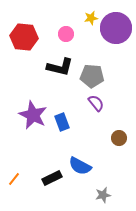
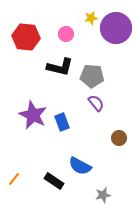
red hexagon: moved 2 px right
black rectangle: moved 2 px right, 3 px down; rotated 60 degrees clockwise
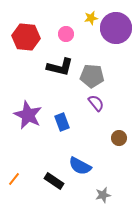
purple star: moved 5 px left
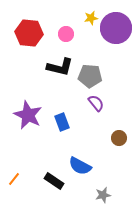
red hexagon: moved 3 px right, 4 px up
gray pentagon: moved 2 px left
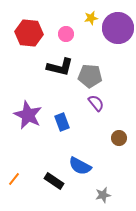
purple circle: moved 2 px right
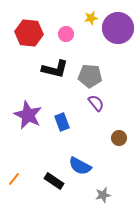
black L-shape: moved 5 px left, 2 px down
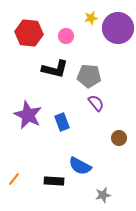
pink circle: moved 2 px down
gray pentagon: moved 1 px left
black rectangle: rotated 30 degrees counterclockwise
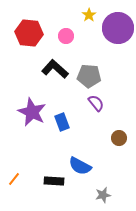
yellow star: moved 2 px left, 3 px up; rotated 24 degrees counterclockwise
black L-shape: rotated 152 degrees counterclockwise
purple star: moved 4 px right, 3 px up
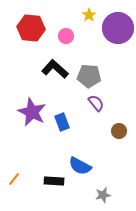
red hexagon: moved 2 px right, 5 px up
brown circle: moved 7 px up
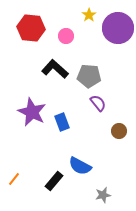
purple semicircle: moved 2 px right
black rectangle: rotated 54 degrees counterclockwise
